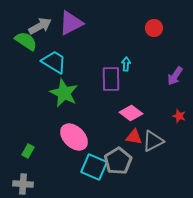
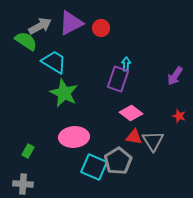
red circle: moved 53 px left
purple rectangle: moved 7 px right; rotated 20 degrees clockwise
pink ellipse: rotated 48 degrees counterclockwise
gray triangle: rotated 35 degrees counterclockwise
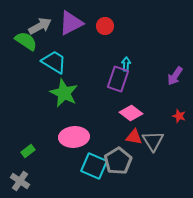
red circle: moved 4 px right, 2 px up
green rectangle: rotated 24 degrees clockwise
cyan square: moved 1 px up
gray cross: moved 3 px left, 3 px up; rotated 30 degrees clockwise
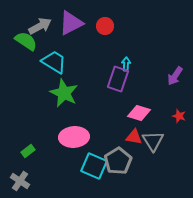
pink diamond: moved 8 px right; rotated 20 degrees counterclockwise
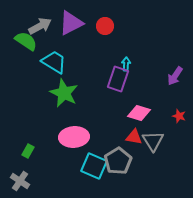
green rectangle: rotated 24 degrees counterclockwise
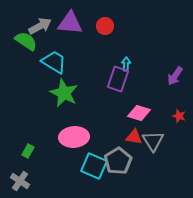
purple triangle: moved 1 px left; rotated 32 degrees clockwise
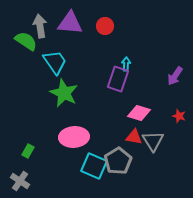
gray arrow: rotated 70 degrees counterclockwise
cyan trapezoid: moved 1 px right; rotated 24 degrees clockwise
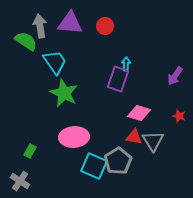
green rectangle: moved 2 px right
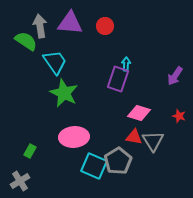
gray cross: rotated 24 degrees clockwise
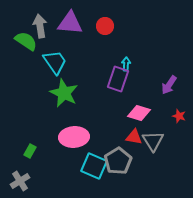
purple arrow: moved 6 px left, 9 px down
